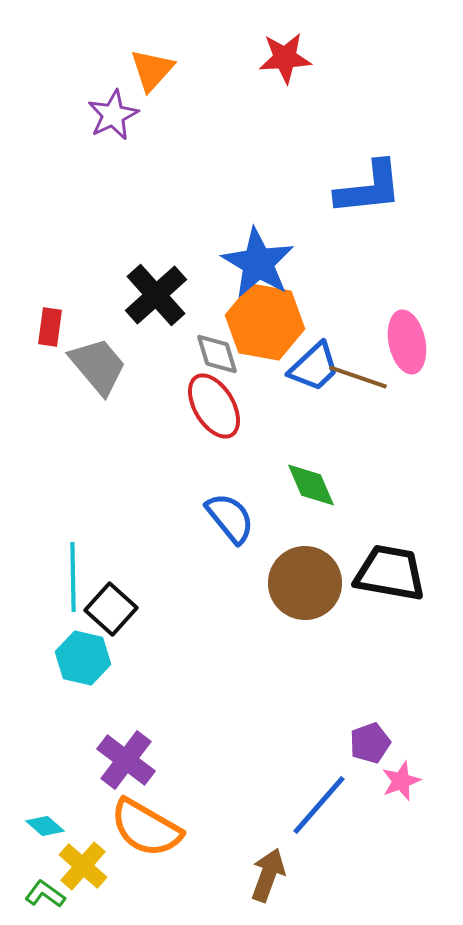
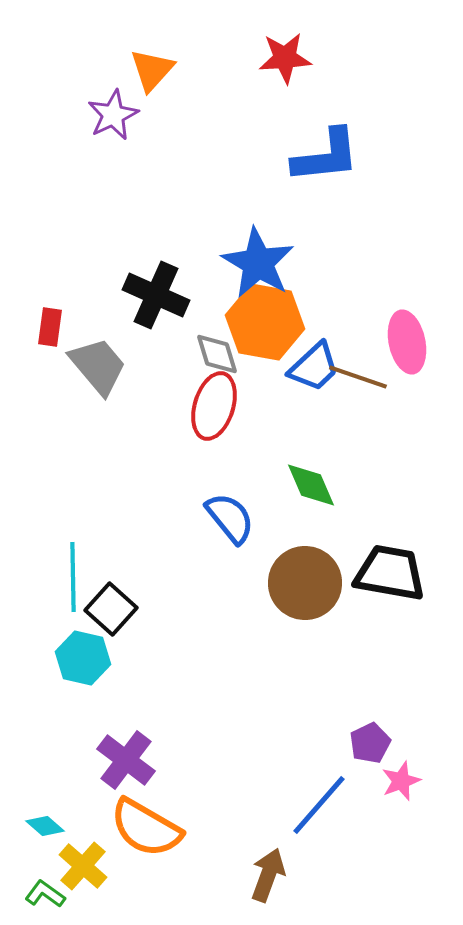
blue L-shape: moved 43 px left, 32 px up
black cross: rotated 24 degrees counterclockwise
red ellipse: rotated 48 degrees clockwise
purple pentagon: rotated 6 degrees counterclockwise
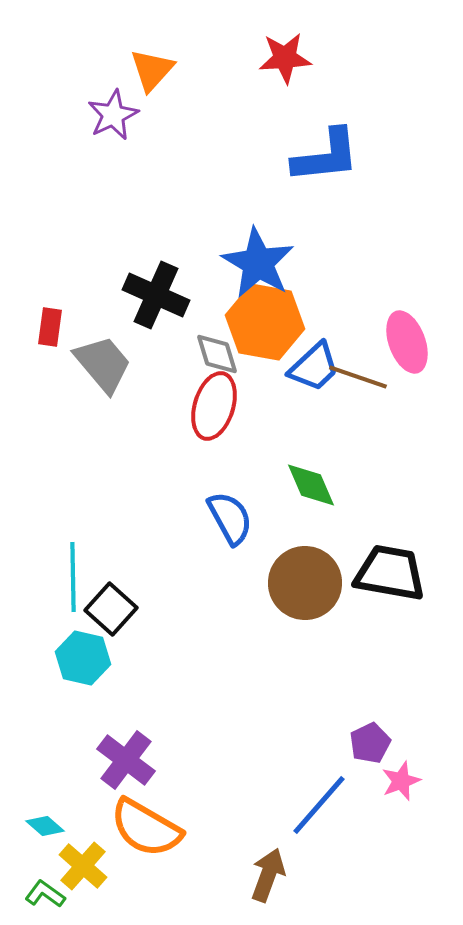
pink ellipse: rotated 8 degrees counterclockwise
gray trapezoid: moved 5 px right, 2 px up
blue semicircle: rotated 10 degrees clockwise
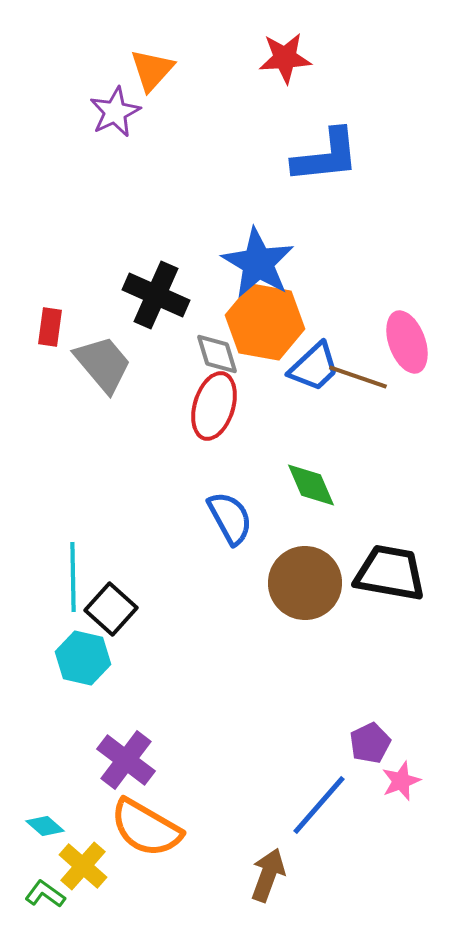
purple star: moved 2 px right, 3 px up
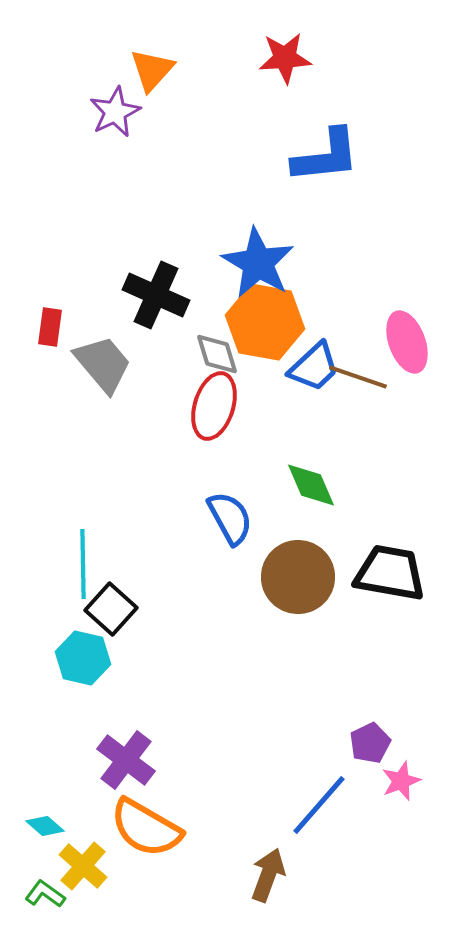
cyan line: moved 10 px right, 13 px up
brown circle: moved 7 px left, 6 px up
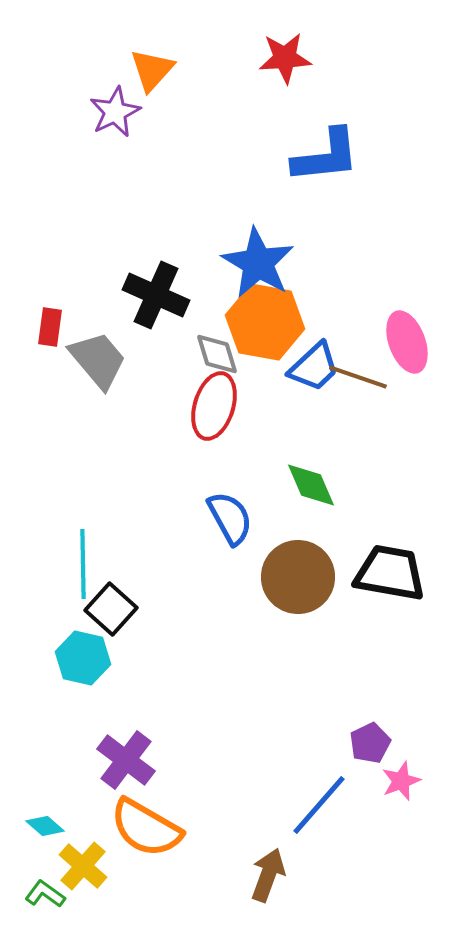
gray trapezoid: moved 5 px left, 4 px up
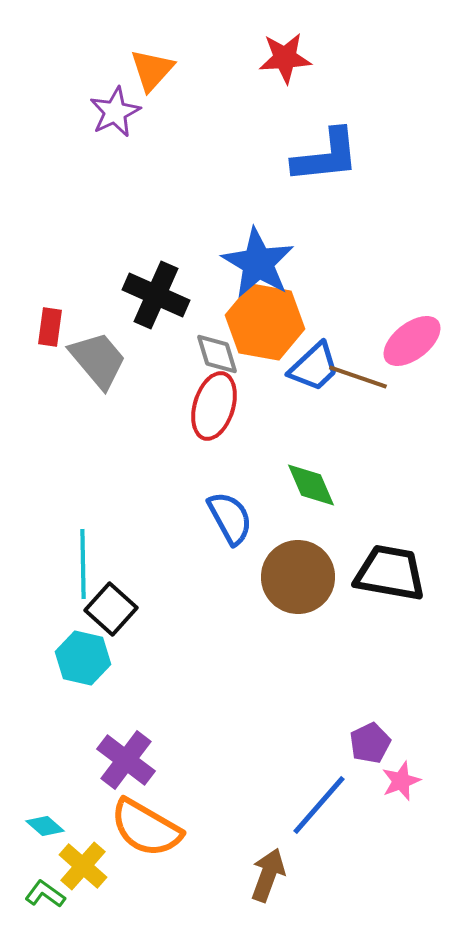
pink ellipse: moved 5 px right, 1 px up; rotated 72 degrees clockwise
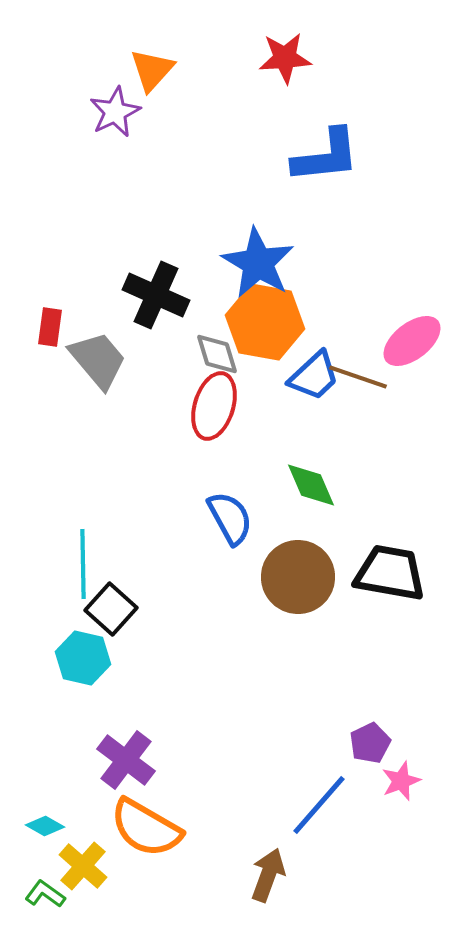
blue trapezoid: moved 9 px down
cyan diamond: rotated 12 degrees counterclockwise
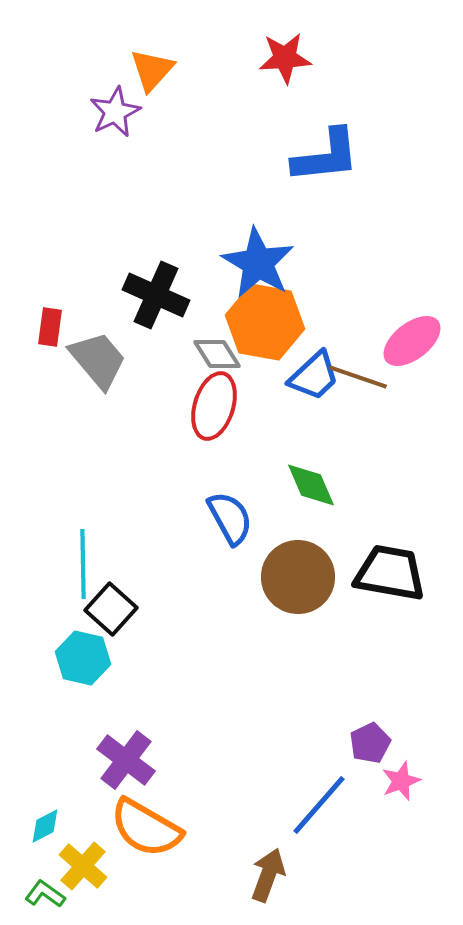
gray diamond: rotated 15 degrees counterclockwise
cyan diamond: rotated 57 degrees counterclockwise
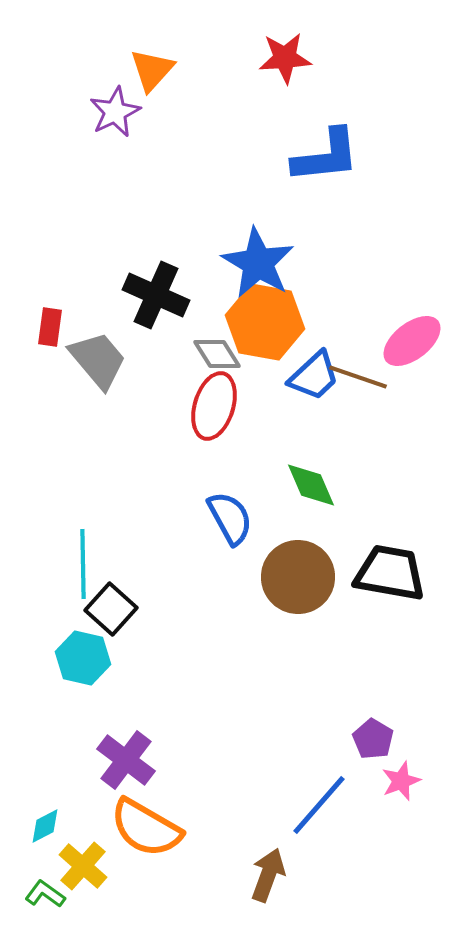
purple pentagon: moved 3 px right, 4 px up; rotated 15 degrees counterclockwise
